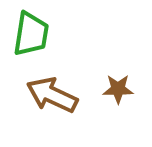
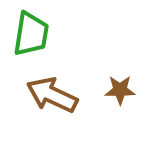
brown star: moved 2 px right, 1 px down
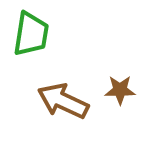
brown arrow: moved 11 px right, 6 px down
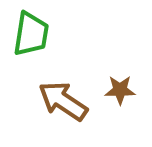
brown arrow: rotated 9 degrees clockwise
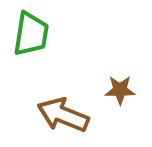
brown arrow: moved 14 px down; rotated 12 degrees counterclockwise
